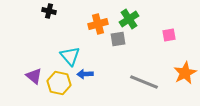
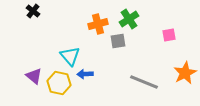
black cross: moved 16 px left; rotated 24 degrees clockwise
gray square: moved 2 px down
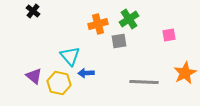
gray square: moved 1 px right
blue arrow: moved 1 px right, 1 px up
gray line: rotated 20 degrees counterclockwise
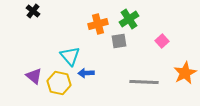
pink square: moved 7 px left, 6 px down; rotated 32 degrees counterclockwise
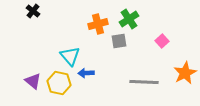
purple triangle: moved 1 px left, 5 px down
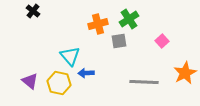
purple triangle: moved 3 px left
